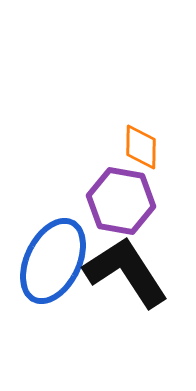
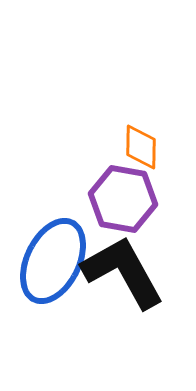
purple hexagon: moved 2 px right, 2 px up
black L-shape: moved 3 px left; rotated 4 degrees clockwise
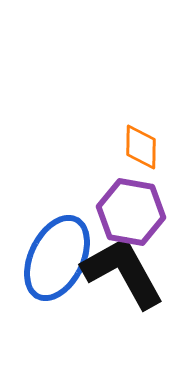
purple hexagon: moved 8 px right, 13 px down
blue ellipse: moved 4 px right, 3 px up
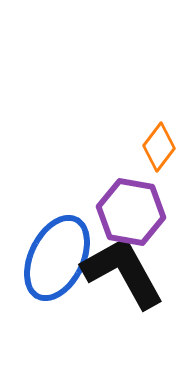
orange diamond: moved 18 px right; rotated 36 degrees clockwise
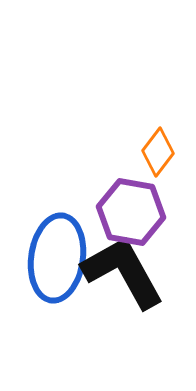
orange diamond: moved 1 px left, 5 px down
blue ellipse: rotated 18 degrees counterclockwise
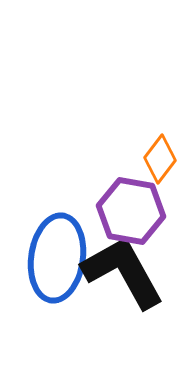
orange diamond: moved 2 px right, 7 px down
purple hexagon: moved 1 px up
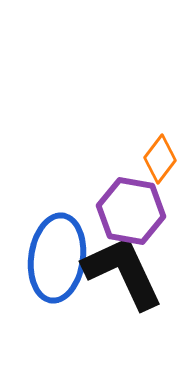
black L-shape: rotated 4 degrees clockwise
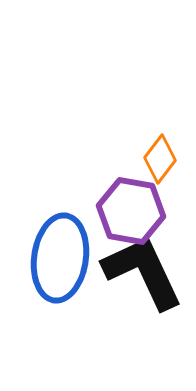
blue ellipse: moved 3 px right
black L-shape: moved 20 px right
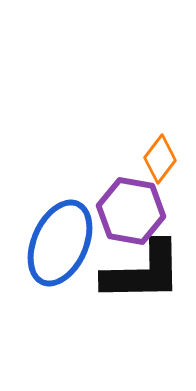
blue ellipse: moved 15 px up; rotated 16 degrees clockwise
black L-shape: rotated 114 degrees clockwise
